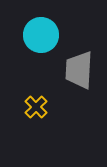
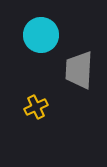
yellow cross: rotated 20 degrees clockwise
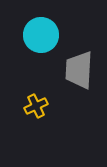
yellow cross: moved 1 px up
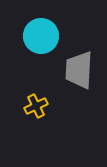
cyan circle: moved 1 px down
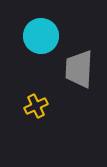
gray trapezoid: moved 1 px up
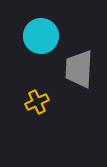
yellow cross: moved 1 px right, 4 px up
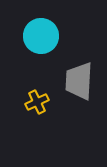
gray trapezoid: moved 12 px down
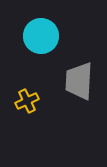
yellow cross: moved 10 px left, 1 px up
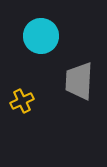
yellow cross: moved 5 px left
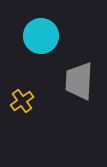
yellow cross: rotated 10 degrees counterclockwise
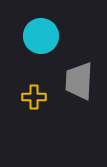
yellow cross: moved 12 px right, 4 px up; rotated 35 degrees clockwise
